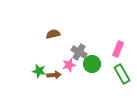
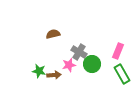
pink rectangle: moved 2 px down
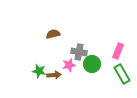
gray cross: rotated 21 degrees counterclockwise
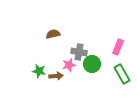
pink rectangle: moved 4 px up
brown arrow: moved 2 px right, 1 px down
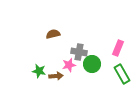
pink rectangle: moved 1 px down
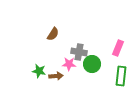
brown semicircle: rotated 136 degrees clockwise
pink star: moved 1 px up; rotated 16 degrees clockwise
green rectangle: moved 1 px left, 2 px down; rotated 36 degrees clockwise
